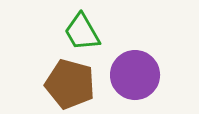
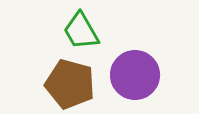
green trapezoid: moved 1 px left, 1 px up
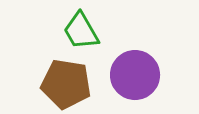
brown pentagon: moved 4 px left; rotated 6 degrees counterclockwise
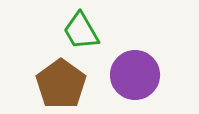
brown pentagon: moved 5 px left; rotated 27 degrees clockwise
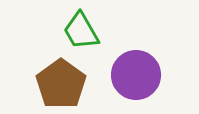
purple circle: moved 1 px right
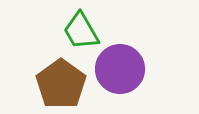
purple circle: moved 16 px left, 6 px up
